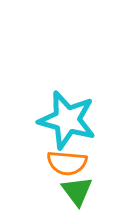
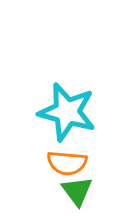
cyan star: moved 8 px up
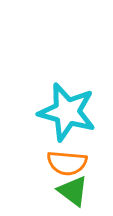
green triangle: moved 4 px left; rotated 16 degrees counterclockwise
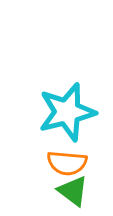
cyan star: rotated 30 degrees counterclockwise
